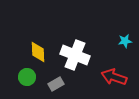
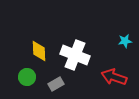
yellow diamond: moved 1 px right, 1 px up
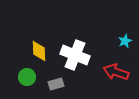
cyan star: rotated 16 degrees counterclockwise
red arrow: moved 2 px right, 5 px up
gray rectangle: rotated 14 degrees clockwise
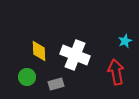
red arrow: rotated 60 degrees clockwise
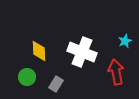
white cross: moved 7 px right, 3 px up
gray rectangle: rotated 42 degrees counterclockwise
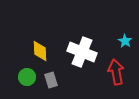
cyan star: rotated 16 degrees counterclockwise
yellow diamond: moved 1 px right
gray rectangle: moved 5 px left, 4 px up; rotated 49 degrees counterclockwise
